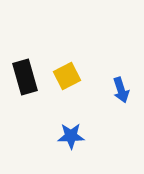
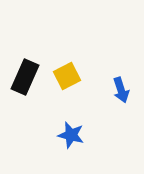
black rectangle: rotated 40 degrees clockwise
blue star: moved 1 px up; rotated 16 degrees clockwise
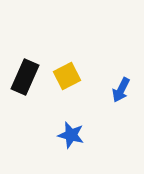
blue arrow: rotated 45 degrees clockwise
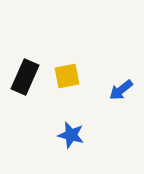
yellow square: rotated 16 degrees clockwise
blue arrow: rotated 25 degrees clockwise
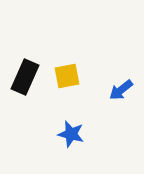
blue star: moved 1 px up
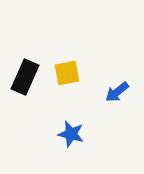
yellow square: moved 3 px up
blue arrow: moved 4 px left, 2 px down
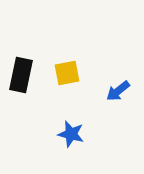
black rectangle: moved 4 px left, 2 px up; rotated 12 degrees counterclockwise
blue arrow: moved 1 px right, 1 px up
